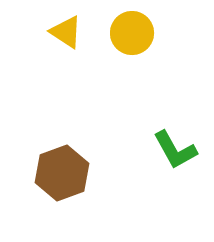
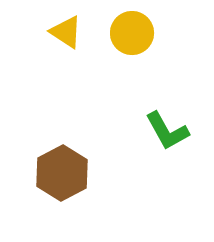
green L-shape: moved 8 px left, 19 px up
brown hexagon: rotated 8 degrees counterclockwise
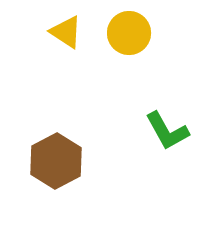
yellow circle: moved 3 px left
brown hexagon: moved 6 px left, 12 px up
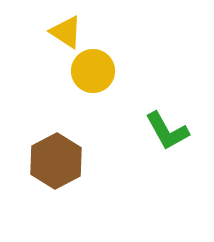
yellow circle: moved 36 px left, 38 px down
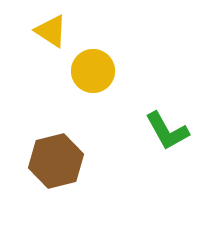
yellow triangle: moved 15 px left, 1 px up
brown hexagon: rotated 14 degrees clockwise
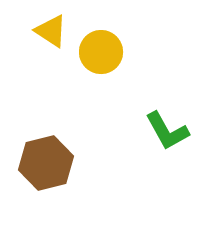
yellow circle: moved 8 px right, 19 px up
brown hexagon: moved 10 px left, 2 px down
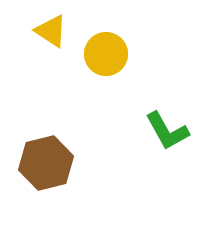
yellow circle: moved 5 px right, 2 px down
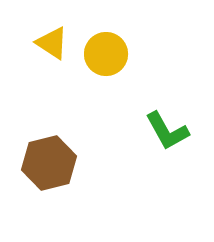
yellow triangle: moved 1 px right, 12 px down
brown hexagon: moved 3 px right
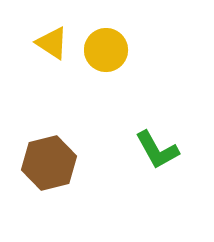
yellow circle: moved 4 px up
green L-shape: moved 10 px left, 19 px down
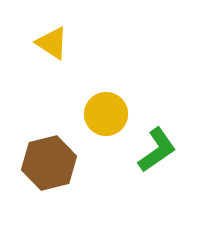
yellow circle: moved 64 px down
green L-shape: rotated 96 degrees counterclockwise
